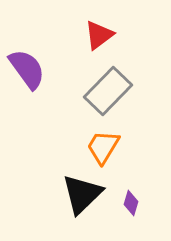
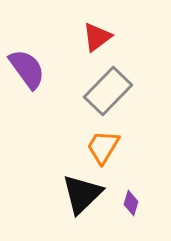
red triangle: moved 2 px left, 2 px down
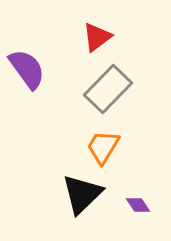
gray rectangle: moved 2 px up
purple diamond: moved 7 px right, 2 px down; rotated 50 degrees counterclockwise
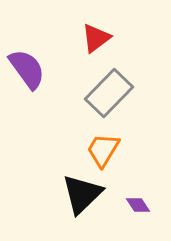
red triangle: moved 1 px left, 1 px down
gray rectangle: moved 1 px right, 4 px down
orange trapezoid: moved 3 px down
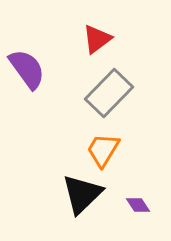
red triangle: moved 1 px right, 1 px down
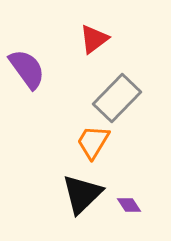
red triangle: moved 3 px left
gray rectangle: moved 8 px right, 5 px down
orange trapezoid: moved 10 px left, 8 px up
purple diamond: moved 9 px left
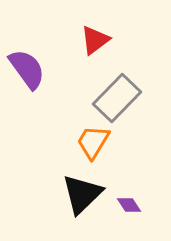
red triangle: moved 1 px right, 1 px down
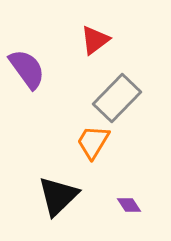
black triangle: moved 24 px left, 2 px down
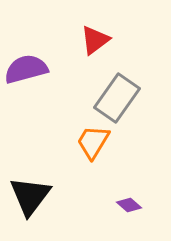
purple semicircle: moved 1 px left; rotated 69 degrees counterclockwise
gray rectangle: rotated 9 degrees counterclockwise
black triangle: moved 28 px left; rotated 9 degrees counterclockwise
purple diamond: rotated 15 degrees counterclockwise
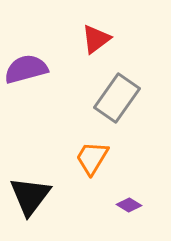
red triangle: moved 1 px right, 1 px up
orange trapezoid: moved 1 px left, 16 px down
purple diamond: rotated 10 degrees counterclockwise
